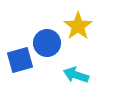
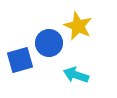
yellow star: rotated 12 degrees counterclockwise
blue circle: moved 2 px right
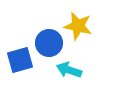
yellow star: rotated 12 degrees counterclockwise
cyan arrow: moved 7 px left, 5 px up
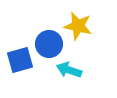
blue circle: moved 1 px down
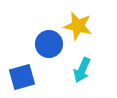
blue square: moved 2 px right, 17 px down
cyan arrow: moved 13 px right; rotated 85 degrees counterclockwise
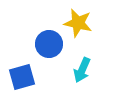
yellow star: moved 3 px up
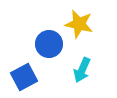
yellow star: moved 1 px right, 1 px down
blue square: moved 2 px right; rotated 12 degrees counterclockwise
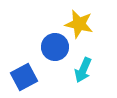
blue circle: moved 6 px right, 3 px down
cyan arrow: moved 1 px right
